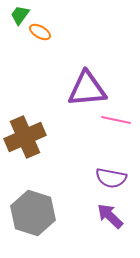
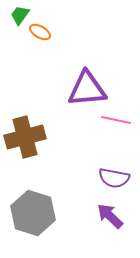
brown cross: rotated 9 degrees clockwise
purple semicircle: moved 3 px right
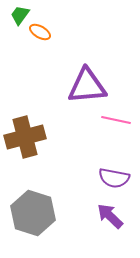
purple triangle: moved 3 px up
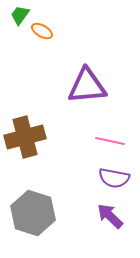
orange ellipse: moved 2 px right, 1 px up
pink line: moved 6 px left, 21 px down
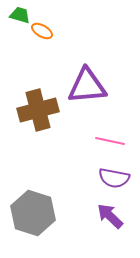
green trapezoid: rotated 70 degrees clockwise
brown cross: moved 13 px right, 27 px up
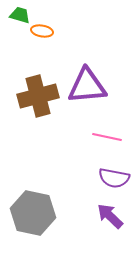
orange ellipse: rotated 20 degrees counterclockwise
brown cross: moved 14 px up
pink line: moved 3 px left, 4 px up
gray hexagon: rotated 6 degrees counterclockwise
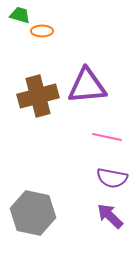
orange ellipse: rotated 10 degrees counterclockwise
purple semicircle: moved 2 px left
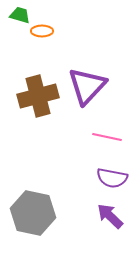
purple triangle: rotated 42 degrees counterclockwise
